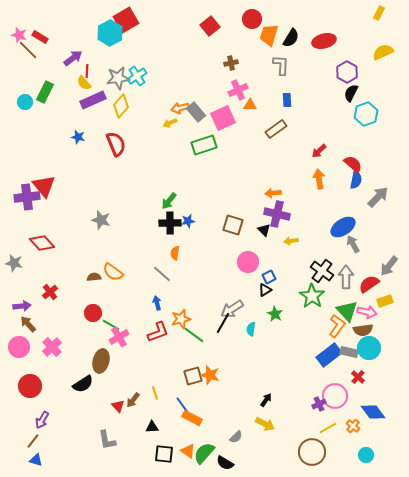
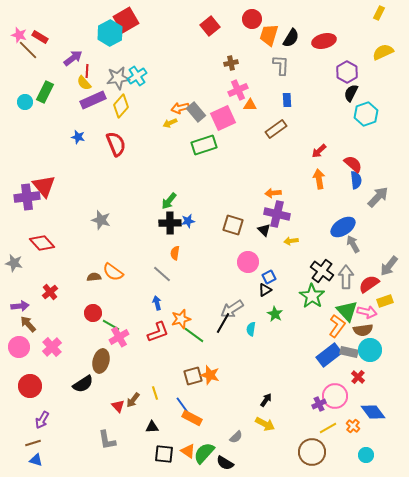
blue semicircle at (356, 180): rotated 18 degrees counterclockwise
purple arrow at (22, 306): moved 2 px left
cyan circle at (369, 348): moved 1 px right, 2 px down
brown line at (33, 441): moved 2 px down; rotated 35 degrees clockwise
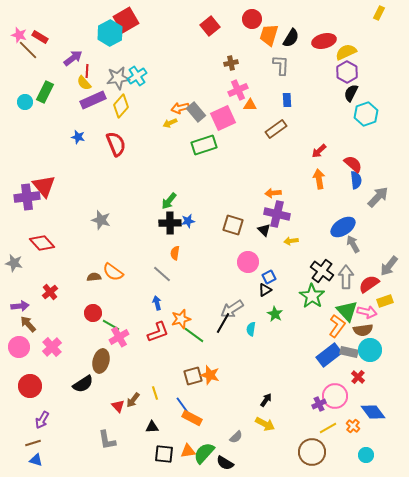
yellow semicircle at (383, 52): moved 37 px left
orange triangle at (188, 451): rotated 42 degrees counterclockwise
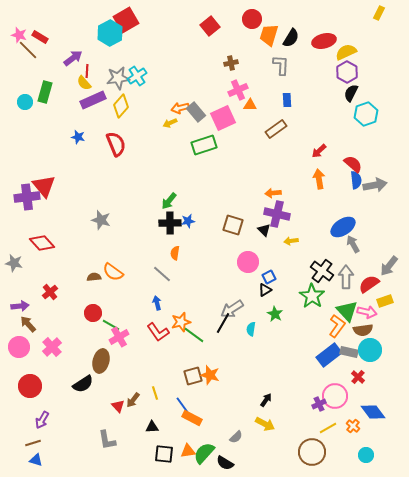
green rectangle at (45, 92): rotated 10 degrees counterclockwise
gray arrow at (378, 197): moved 3 px left, 12 px up; rotated 35 degrees clockwise
orange star at (181, 319): moved 3 px down
red L-shape at (158, 332): rotated 75 degrees clockwise
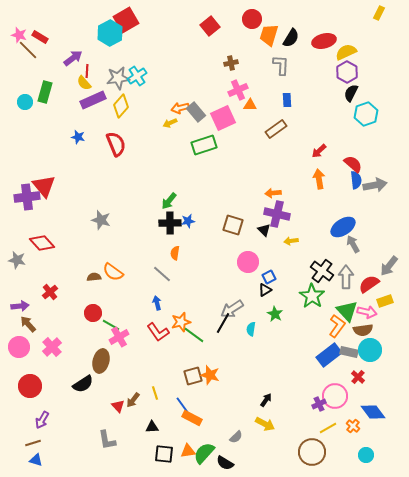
gray star at (14, 263): moved 3 px right, 3 px up
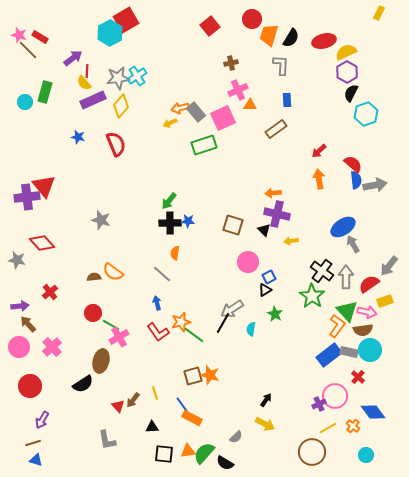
blue star at (188, 221): rotated 16 degrees clockwise
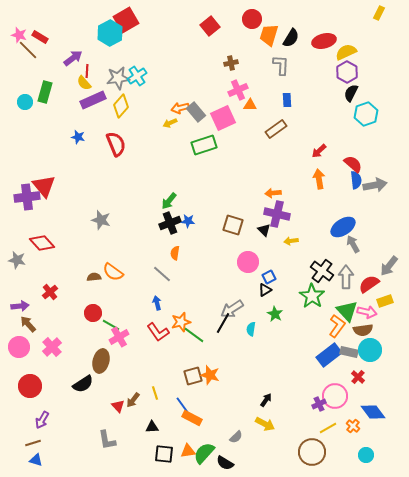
black cross at (170, 223): rotated 20 degrees counterclockwise
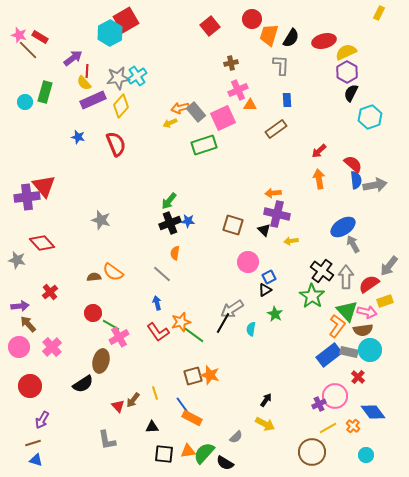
cyan hexagon at (366, 114): moved 4 px right, 3 px down
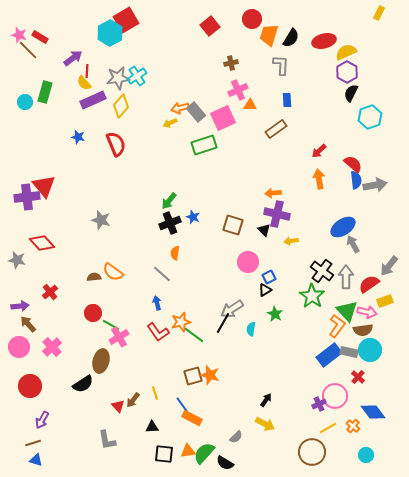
blue star at (188, 221): moved 5 px right, 4 px up; rotated 16 degrees clockwise
